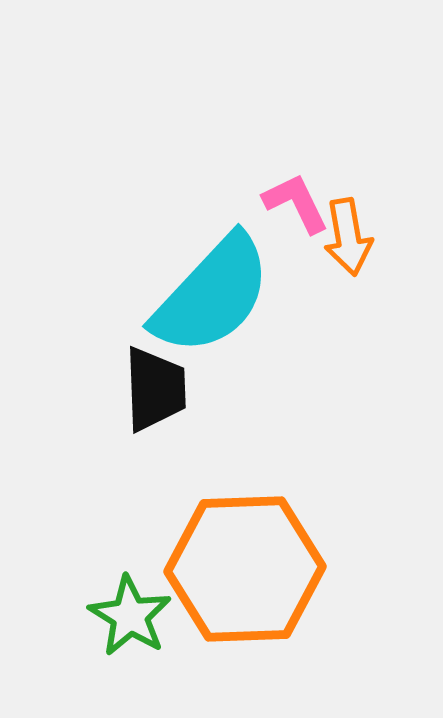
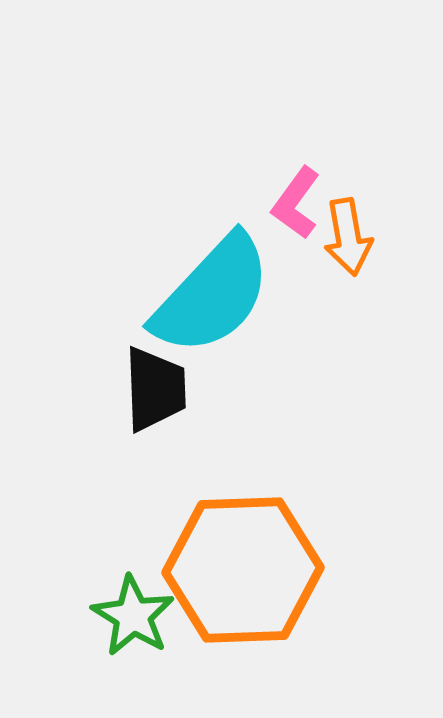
pink L-shape: rotated 118 degrees counterclockwise
orange hexagon: moved 2 px left, 1 px down
green star: moved 3 px right
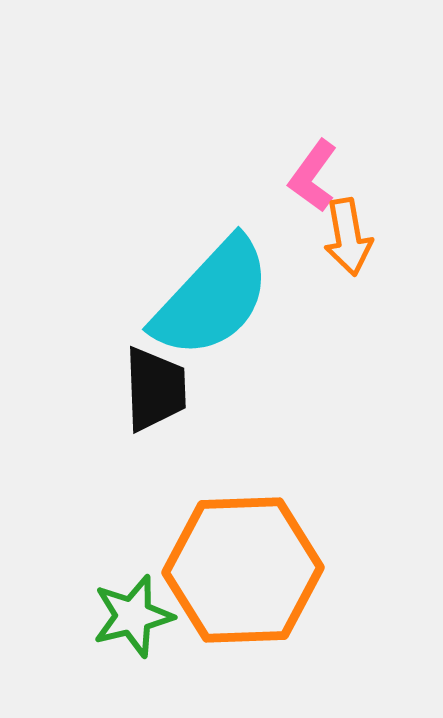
pink L-shape: moved 17 px right, 27 px up
cyan semicircle: moved 3 px down
green star: rotated 26 degrees clockwise
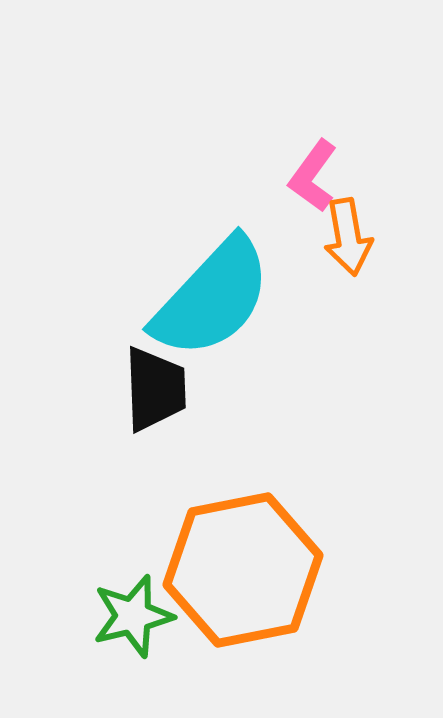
orange hexagon: rotated 9 degrees counterclockwise
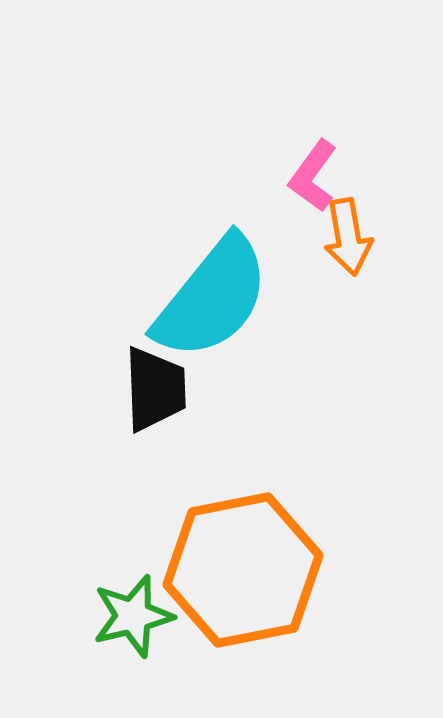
cyan semicircle: rotated 4 degrees counterclockwise
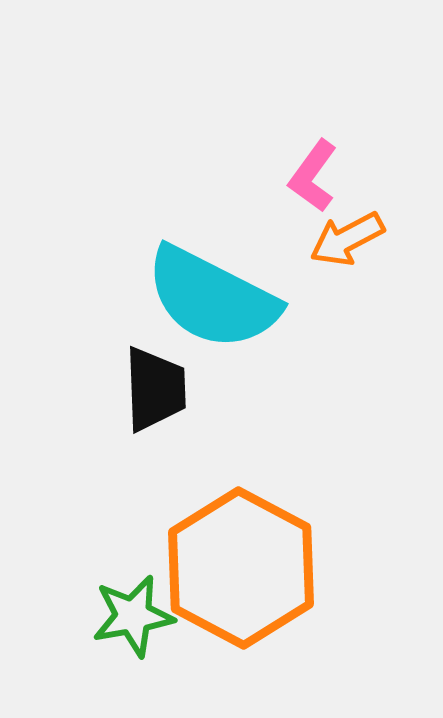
orange arrow: moved 1 px left, 2 px down; rotated 72 degrees clockwise
cyan semicircle: rotated 78 degrees clockwise
orange hexagon: moved 2 px left, 2 px up; rotated 21 degrees counterclockwise
green star: rotated 4 degrees clockwise
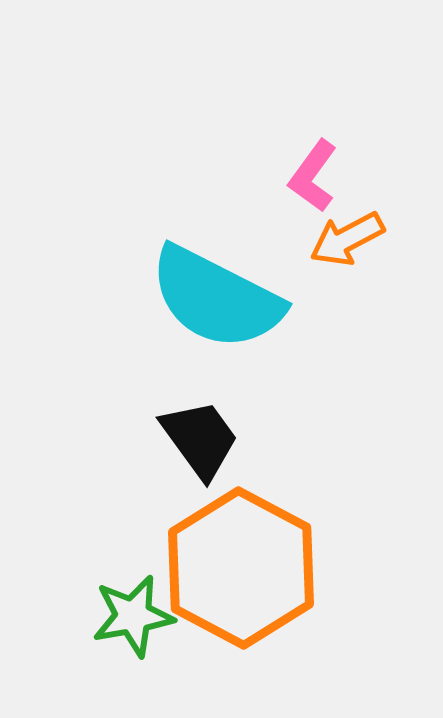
cyan semicircle: moved 4 px right
black trapezoid: moved 45 px right, 50 px down; rotated 34 degrees counterclockwise
